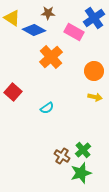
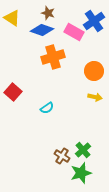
brown star: rotated 16 degrees clockwise
blue cross: moved 3 px down
blue diamond: moved 8 px right; rotated 10 degrees counterclockwise
orange cross: moved 2 px right; rotated 25 degrees clockwise
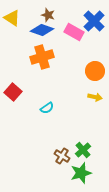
brown star: moved 2 px down
blue cross: rotated 10 degrees counterclockwise
orange cross: moved 11 px left
orange circle: moved 1 px right
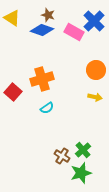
orange cross: moved 22 px down
orange circle: moved 1 px right, 1 px up
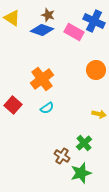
blue cross: rotated 20 degrees counterclockwise
orange cross: rotated 20 degrees counterclockwise
red square: moved 13 px down
yellow arrow: moved 4 px right, 17 px down
green cross: moved 1 px right, 7 px up
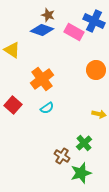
yellow triangle: moved 32 px down
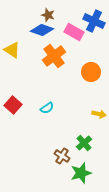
orange circle: moved 5 px left, 2 px down
orange cross: moved 12 px right, 23 px up
